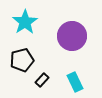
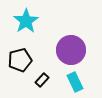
cyan star: moved 1 px right, 1 px up
purple circle: moved 1 px left, 14 px down
black pentagon: moved 2 px left
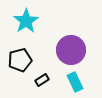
black rectangle: rotated 16 degrees clockwise
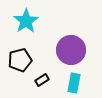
cyan rectangle: moved 1 px left, 1 px down; rotated 36 degrees clockwise
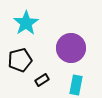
cyan star: moved 2 px down
purple circle: moved 2 px up
cyan rectangle: moved 2 px right, 2 px down
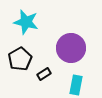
cyan star: moved 1 px up; rotated 25 degrees counterclockwise
black pentagon: moved 1 px up; rotated 15 degrees counterclockwise
black rectangle: moved 2 px right, 6 px up
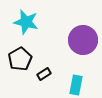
purple circle: moved 12 px right, 8 px up
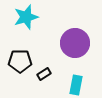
cyan star: moved 5 px up; rotated 30 degrees counterclockwise
purple circle: moved 8 px left, 3 px down
black pentagon: moved 2 px down; rotated 30 degrees clockwise
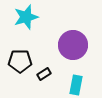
purple circle: moved 2 px left, 2 px down
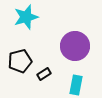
purple circle: moved 2 px right, 1 px down
black pentagon: rotated 15 degrees counterclockwise
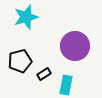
cyan rectangle: moved 10 px left
